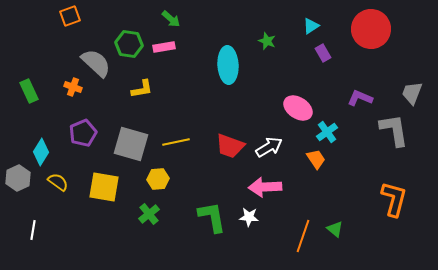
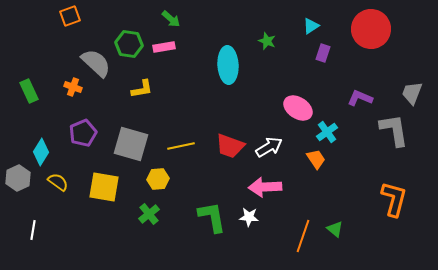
purple rectangle: rotated 48 degrees clockwise
yellow line: moved 5 px right, 4 px down
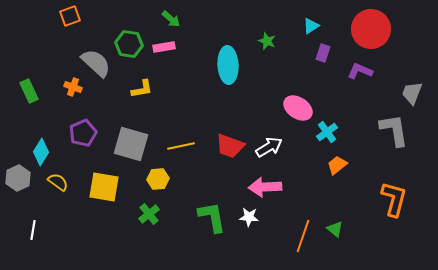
purple L-shape: moved 27 px up
orange trapezoid: moved 21 px right, 6 px down; rotated 95 degrees counterclockwise
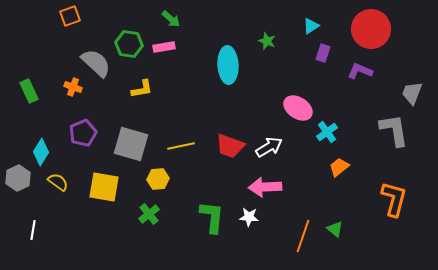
orange trapezoid: moved 2 px right, 2 px down
green L-shape: rotated 16 degrees clockwise
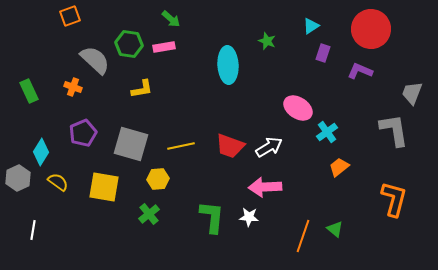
gray semicircle: moved 1 px left, 3 px up
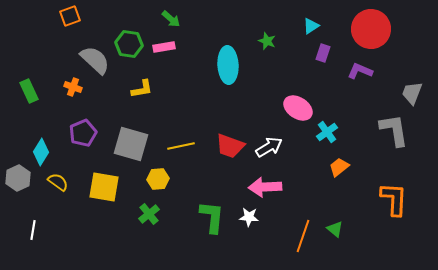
orange L-shape: rotated 12 degrees counterclockwise
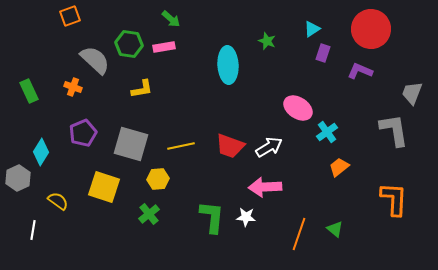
cyan triangle: moved 1 px right, 3 px down
yellow semicircle: moved 19 px down
yellow square: rotated 8 degrees clockwise
white star: moved 3 px left
orange line: moved 4 px left, 2 px up
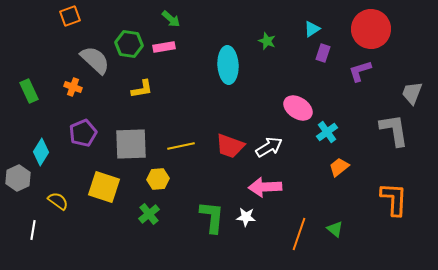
purple L-shape: rotated 40 degrees counterclockwise
gray square: rotated 18 degrees counterclockwise
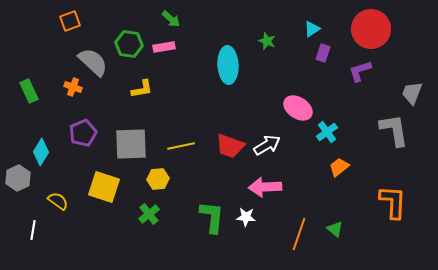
orange square: moved 5 px down
gray semicircle: moved 2 px left, 2 px down
white arrow: moved 2 px left, 2 px up
orange L-shape: moved 1 px left, 3 px down
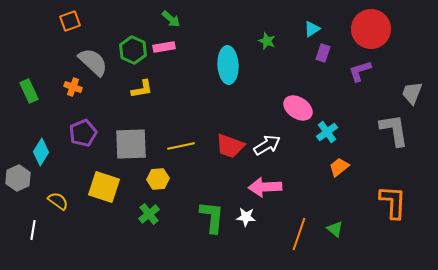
green hexagon: moved 4 px right, 6 px down; rotated 16 degrees clockwise
